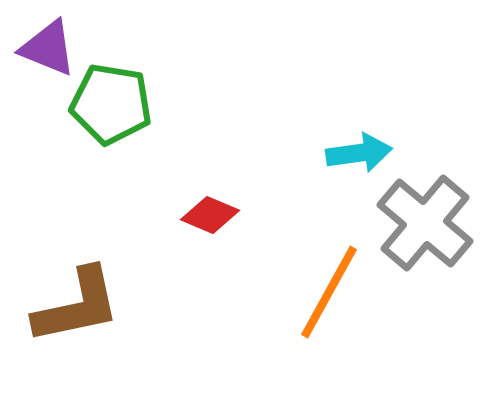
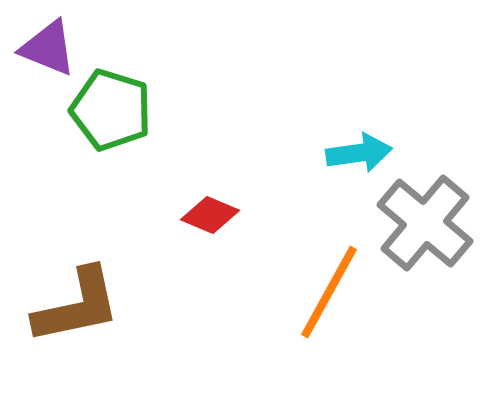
green pentagon: moved 6 px down; rotated 8 degrees clockwise
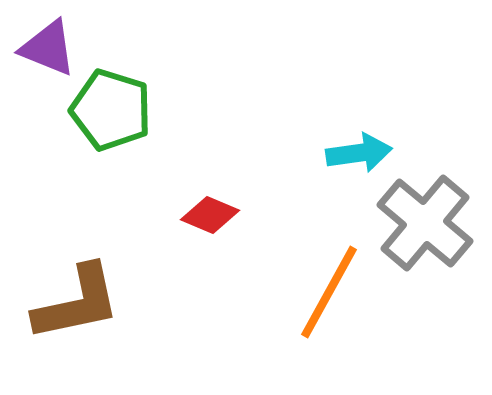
brown L-shape: moved 3 px up
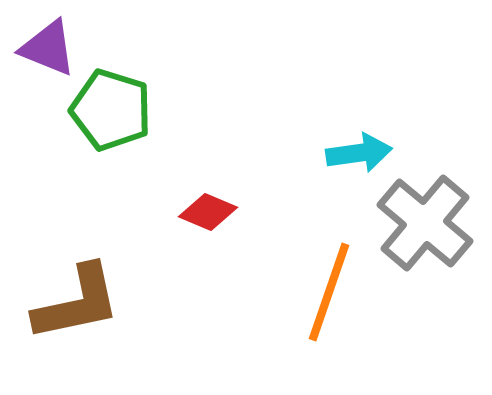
red diamond: moved 2 px left, 3 px up
orange line: rotated 10 degrees counterclockwise
